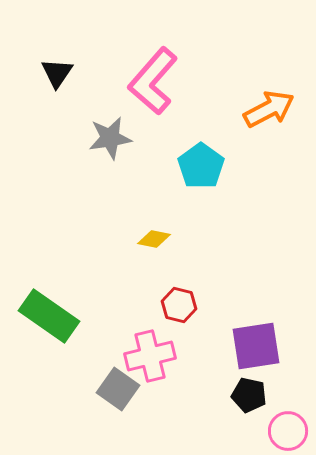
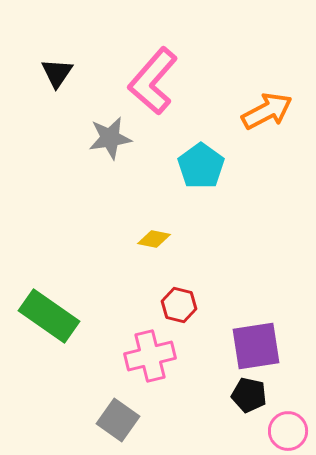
orange arrow: moved 2 px left, 2 px down
gray square: moved 31 px down
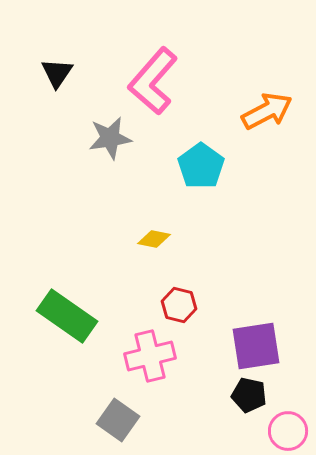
green rectangle: moved 18 px right
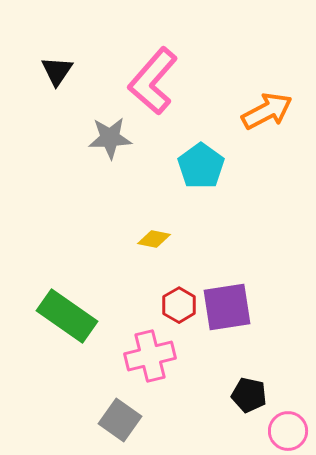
black triangle: moved 2 px up
gray star: rotated 6 degrees clockwise
red hexagon: rotated 16 degrees clockwise
purple square: moved 29 px left, 39 px up
gray square: moved 2 px right
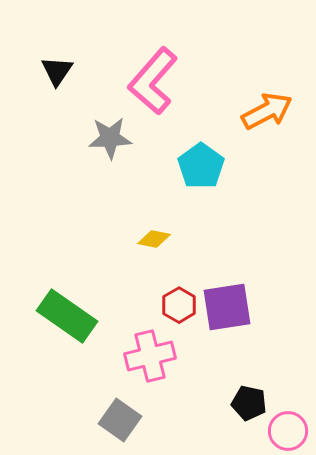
black pentagon: moved 8 px down
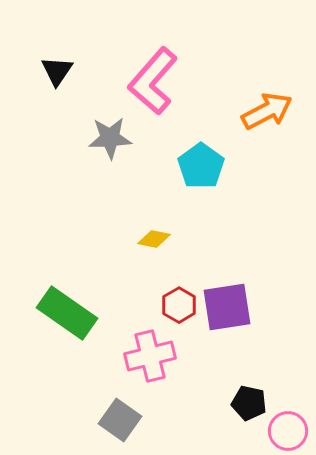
green rectangle: moved 3 px up
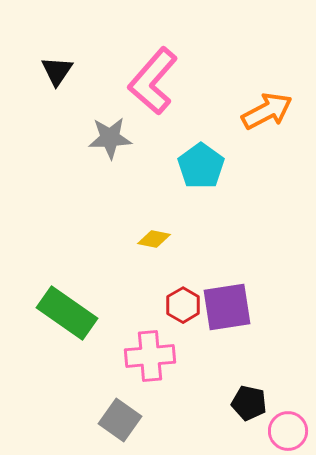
red hexagon: moved 4 px right
pink cross: rotated 9 degrees clockwise
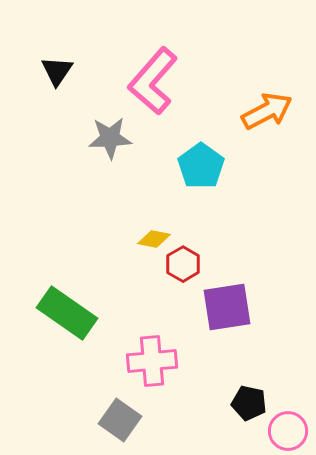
red hexagon: moved 41 px up
pink cross: moved 2 px right, 5 px down
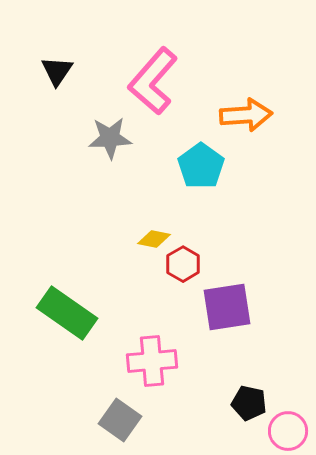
orange arrow: moved 21 px left, 4 px down; rotated 24 degrees clockwise
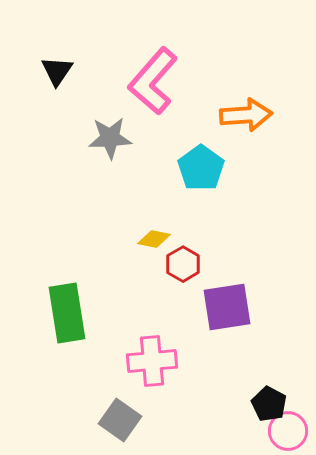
cyan pentagon: moved 2 px down
green rectangle: rotated 46 degrees clockwise
black pentagon: moved 20 px right, 1 px down; rotated 16 degrees clockwise
